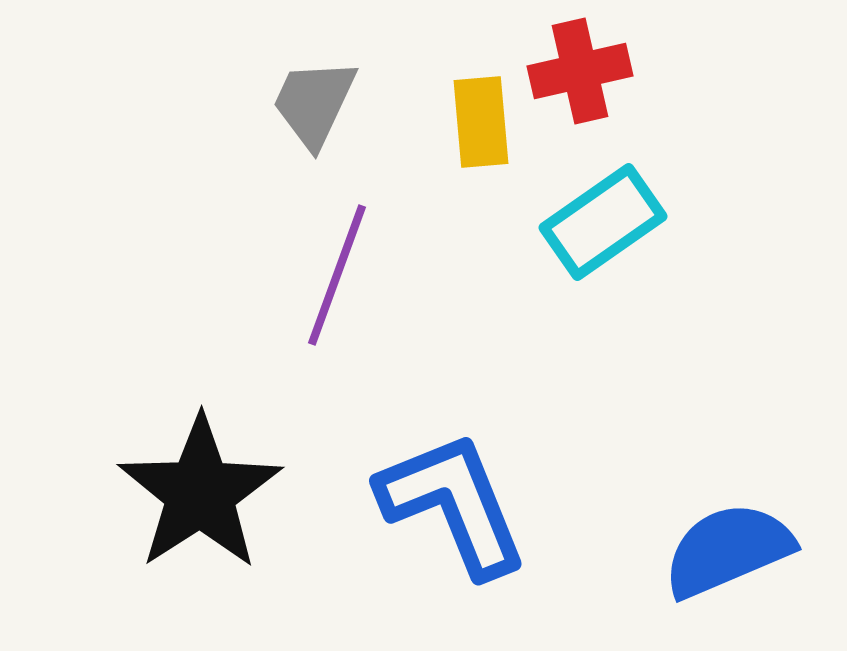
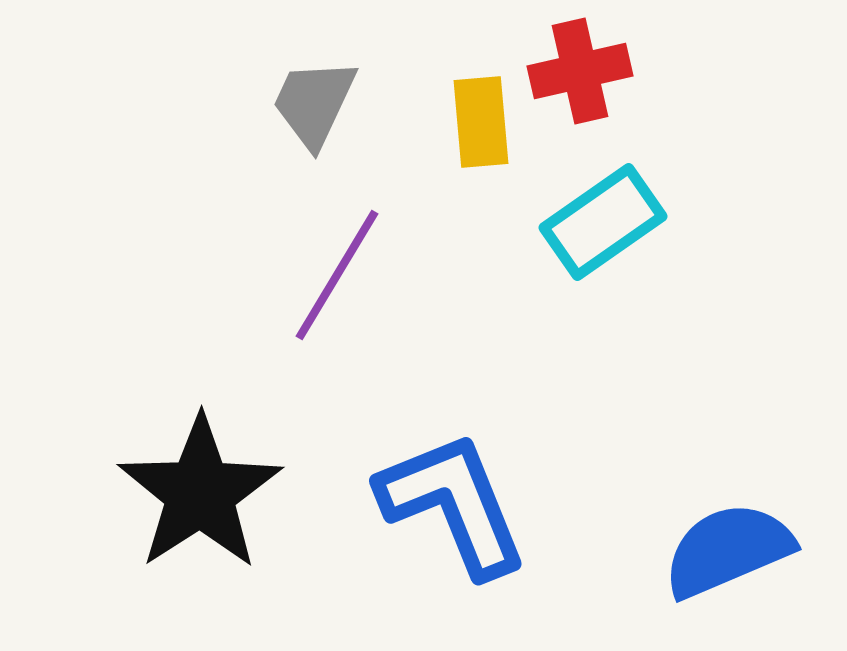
purple line: rotated 11 degrees clockwise
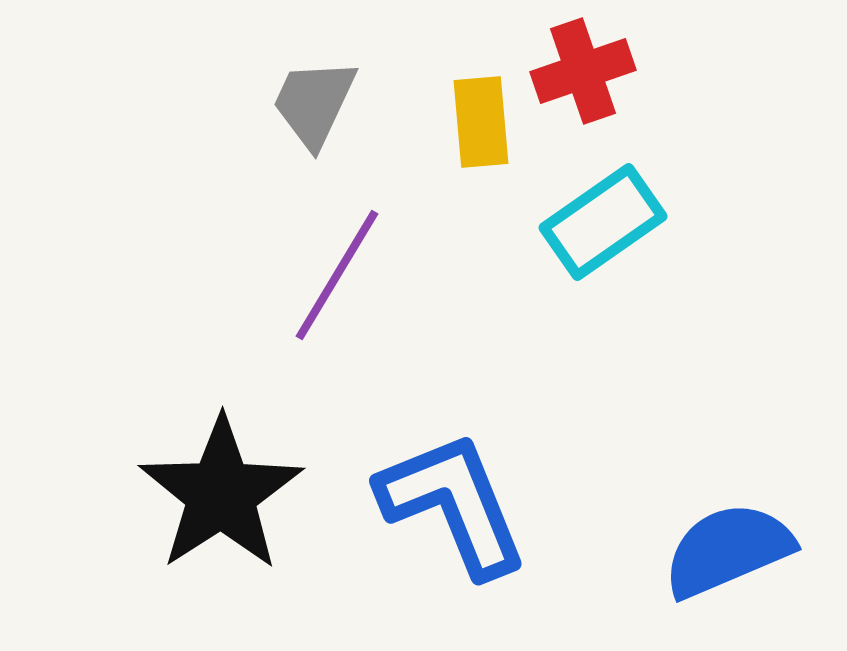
red cross: moved 3 px right; rotated 6 degrees counterclockwise
black star: moved 21 px right, 1 px down
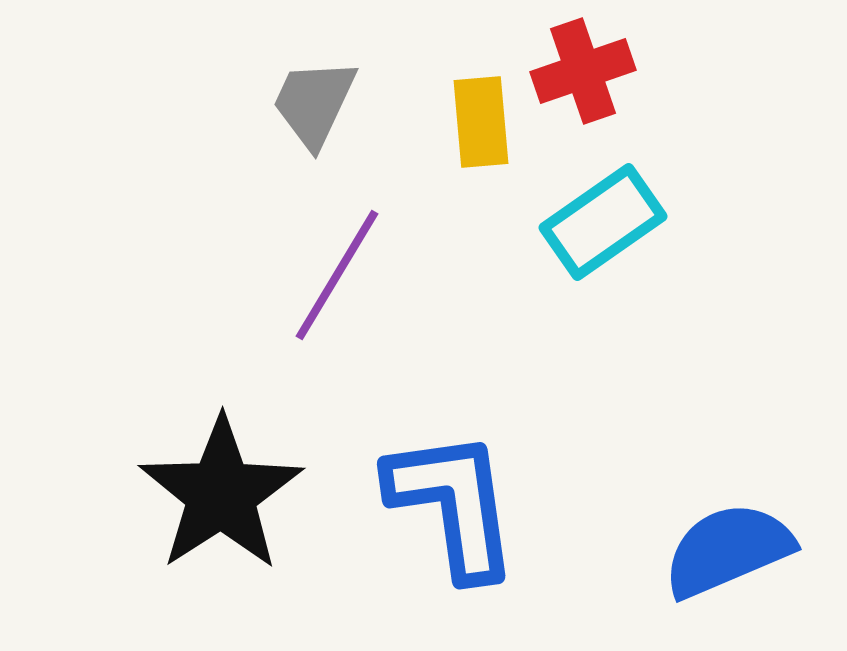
blue L-shape: rotated 14 degrees clockwise
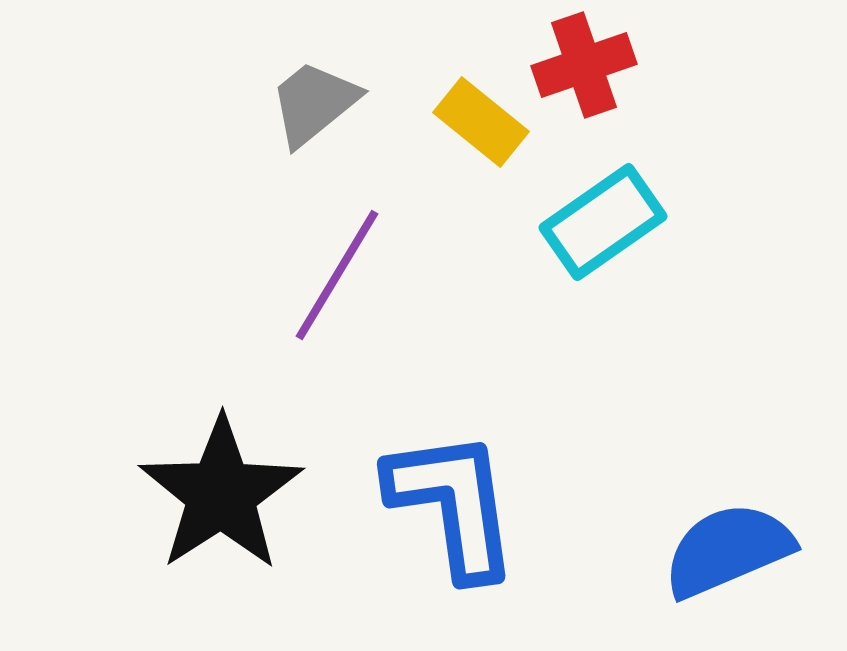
red cross: moved 1 px right, 6 px up
gray trapezoid: rotated 26 degrees clockwise
yellow rectangle: rotated 46 degrees counterclockwise
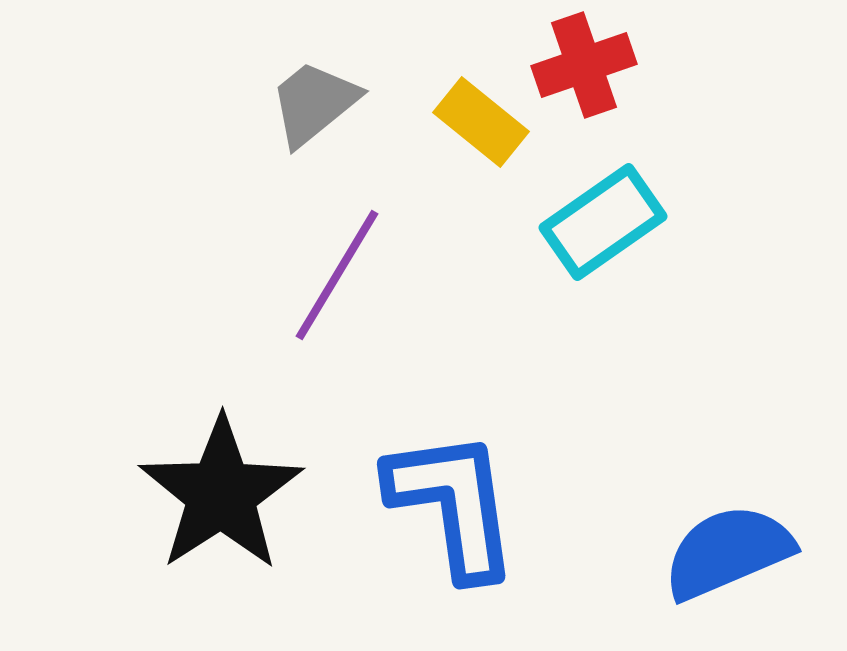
blue semicircle: moved 2 px down
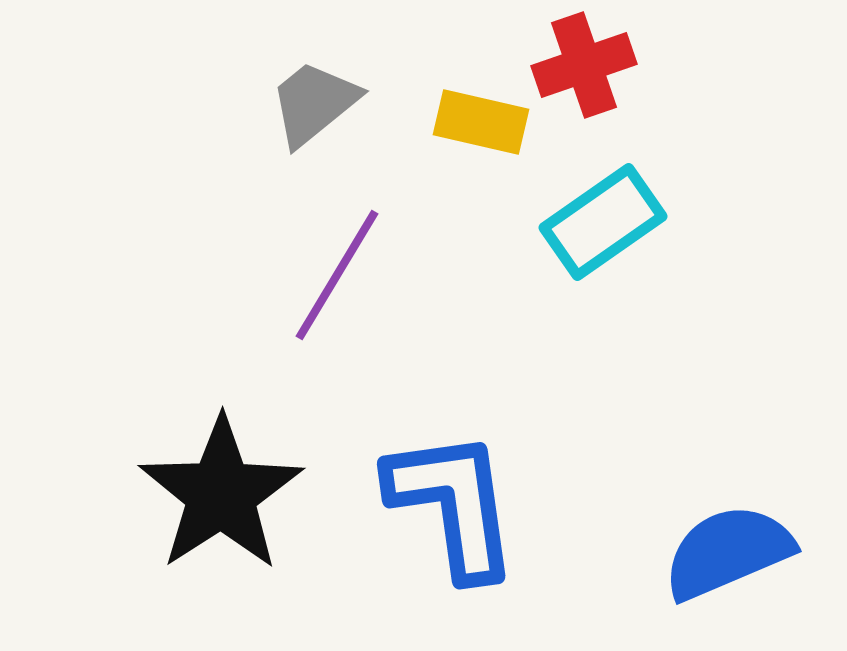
yellow rectangle: rotated 26 degrees counterclockwise
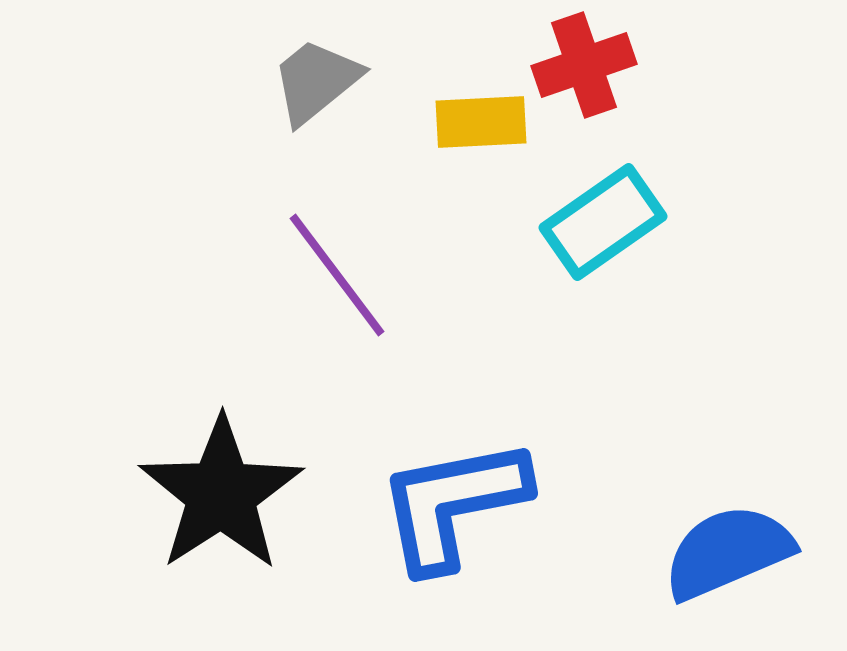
gray trapezoid: moved 2 px right, 22 px up
yellow rectangle: rotated 16 degrees counterclockwise
purple line: rotated 68 degrees counterclockwise
blue L-shape: rotated 93 degrees counterclockwise
